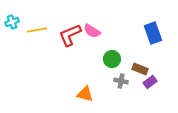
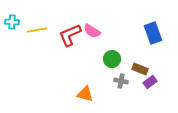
cyan cross: rotated 24 degrees clockwise
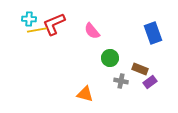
cyan cross: moved 17 px right, 3 px up
pink semicircle: rotated 18 degrees clockwise
red L-shape: moved 16 px left, 11 px up
green circle: moved 2 px left, 1 px up
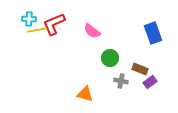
pink semicircle: rotated 12 degrees counterclockwise
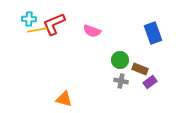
pink semicircle: rotated 18 degrees counterclockwise
green circle: moved 10 px right, 2 px down
orange triangle: moved 21 px left, 5 px down
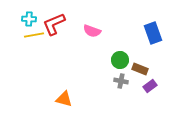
yellow line: moved 3 px left, 5 px down
purple rectangle: moved 4 px down
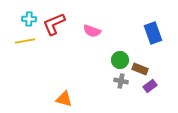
yellow line: moved 9 px left, 6 px down
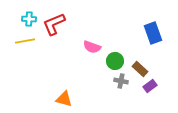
pink semicircle: moved 16 px down
green circle: moved 5 px left, 1 px down
brown rectangle: rotated 21 degrees clockwise
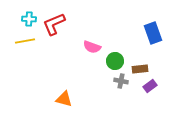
brown rectangle: rotated 49 degrees counterclockwise
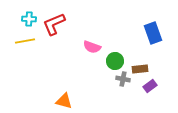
gray cross: moved 2 px right, 2 px up
orange triangle: moved 2 px down
